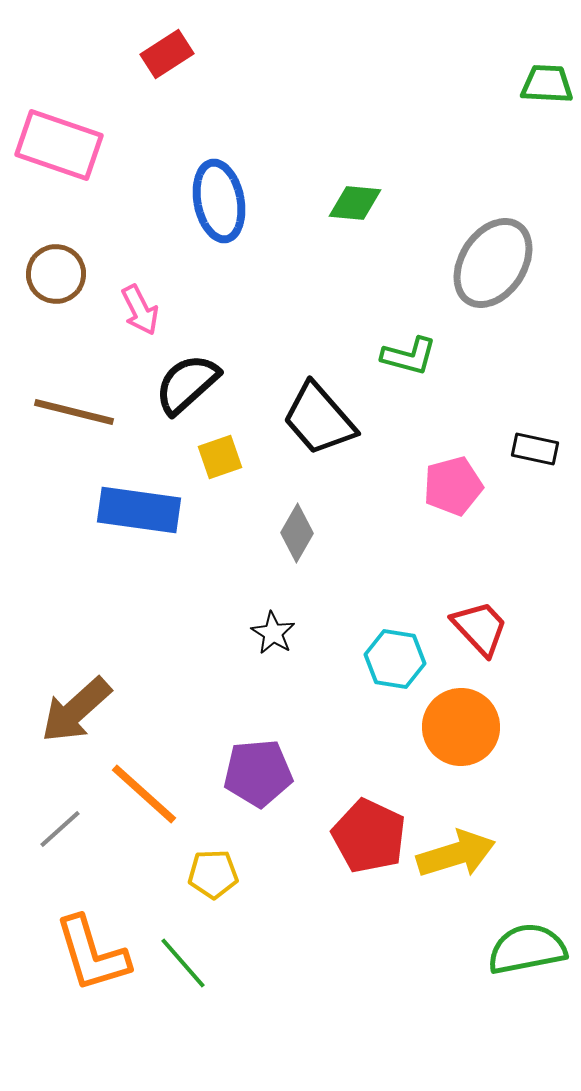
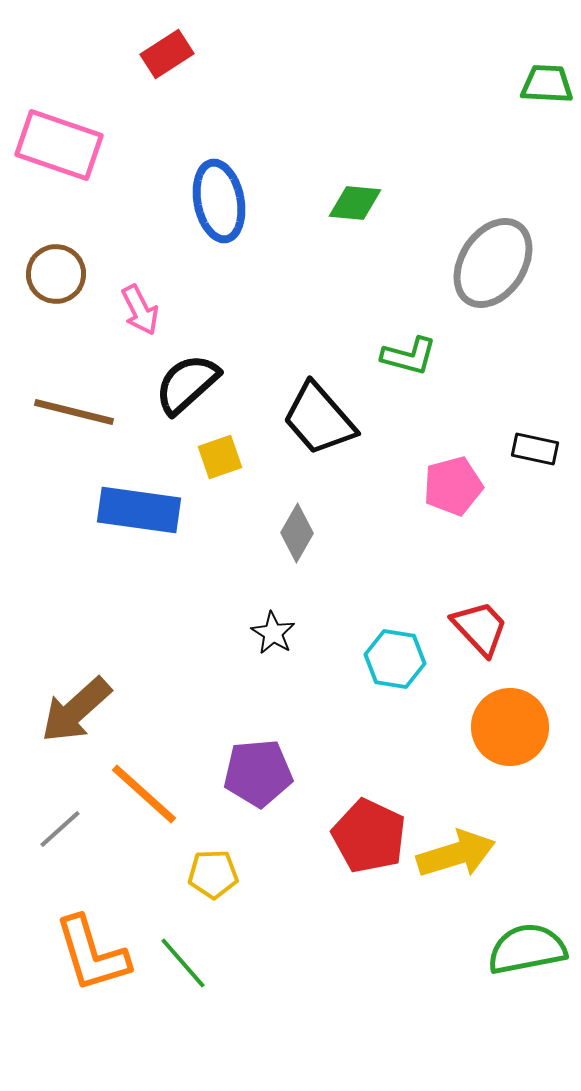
orange circle: moved 49 px right
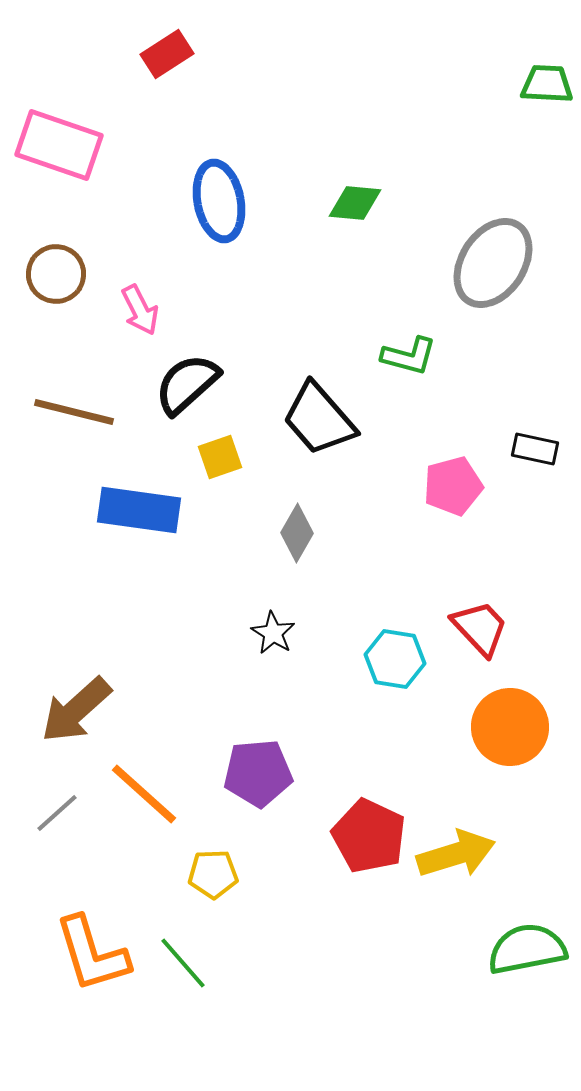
gray line: moved 3 px left, 16 px up
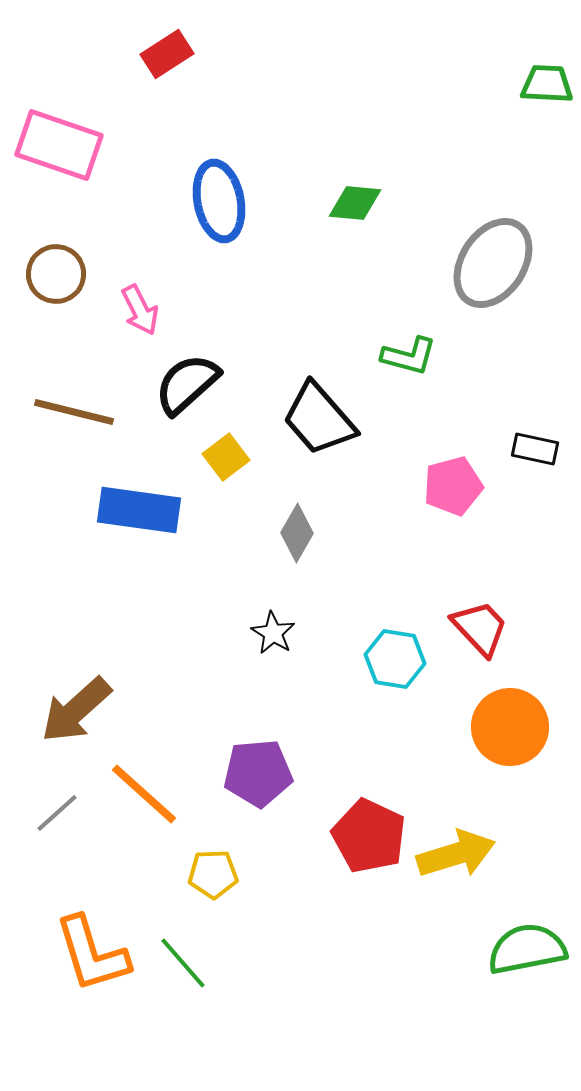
yellow square: moved 6 px right; rotated 18 degrees counterclockwise
